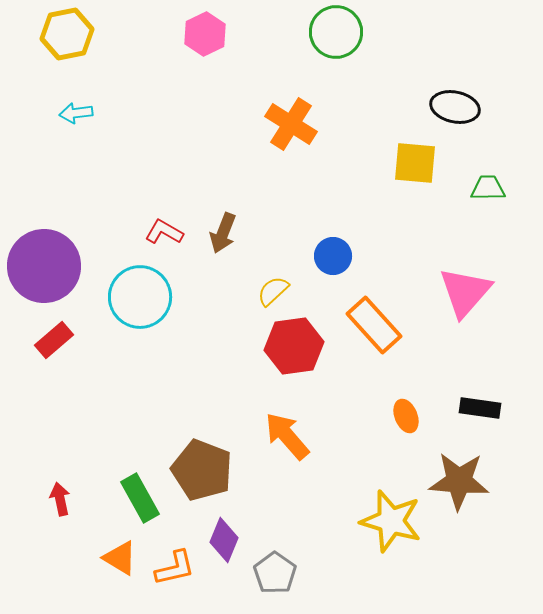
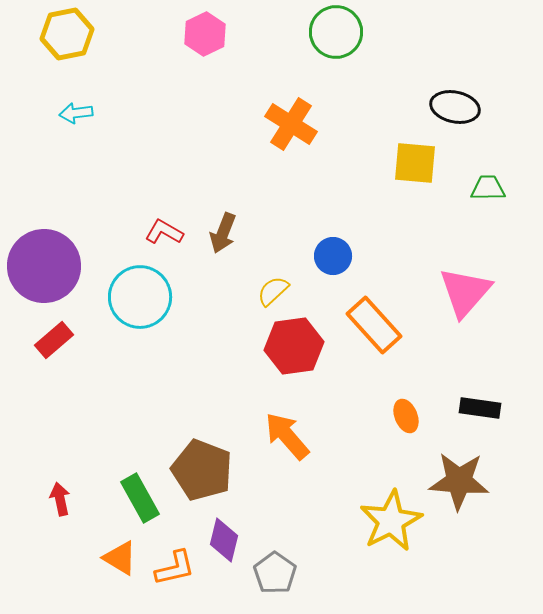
yellow star: rotated 28 degrees clockwise
purple diamond: rotated 9 degrees counterclockwise
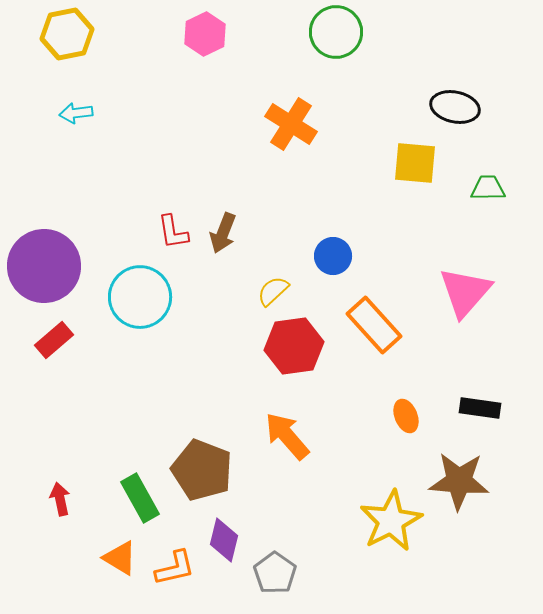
red L-shape: moved 9 px right; rotated 129 degrees counterclockwise
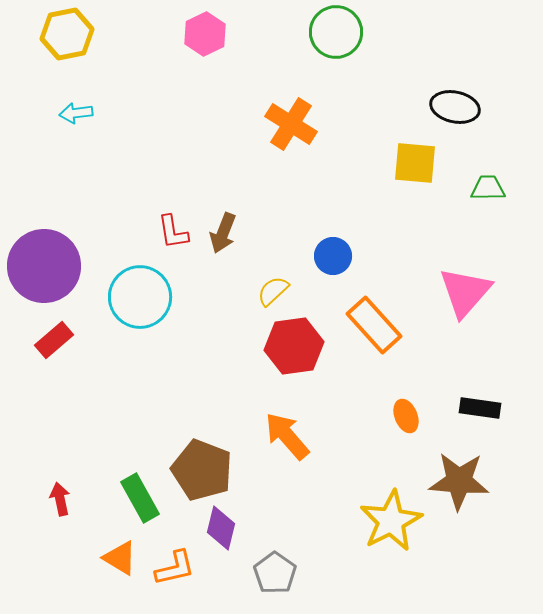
purple diamond: moved 3 px left, 12 px up
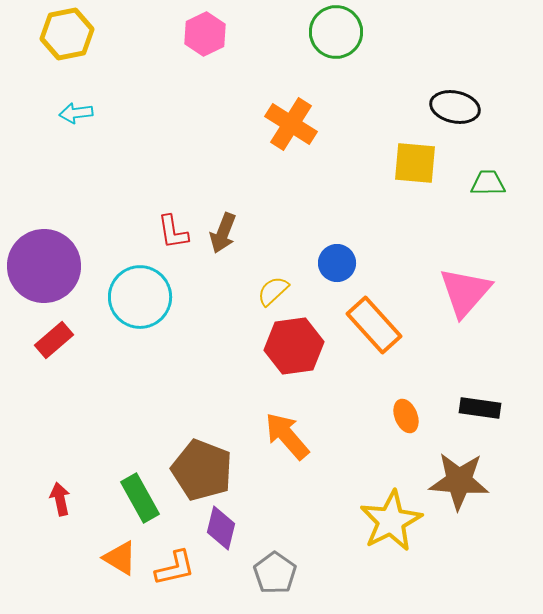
green trapezoid: moved 5 px up
blue circle: moved 4 px right, 7 px down
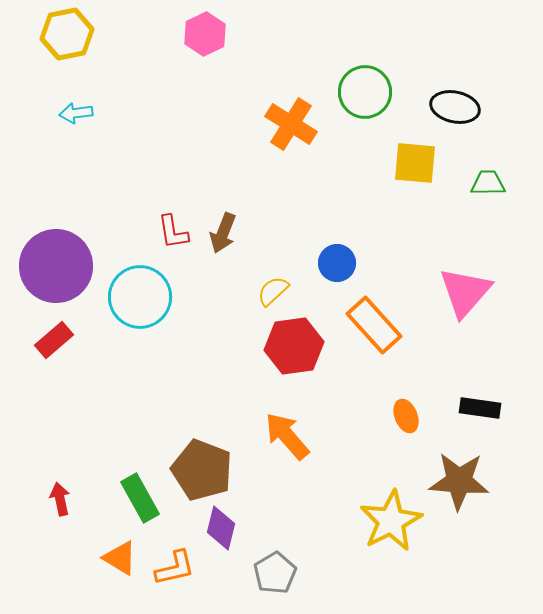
green circle: moved 29 px right, 60 px down
purple circle: moved 12 px right
gray pentagon: rotated 6 degrees clockwise
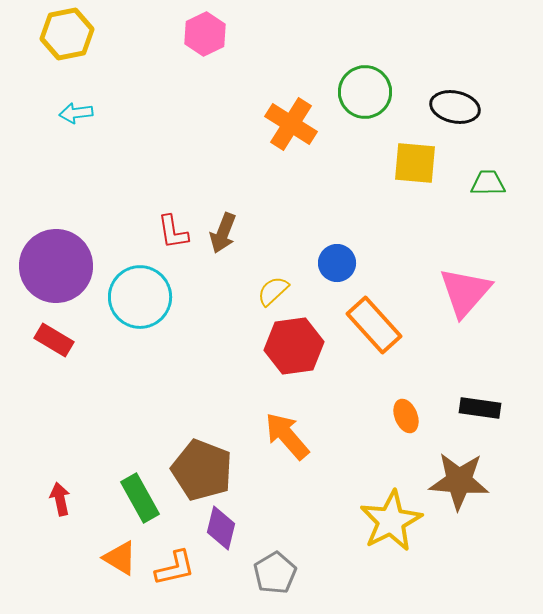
red rectangle: rotated 72 degrees clockwise
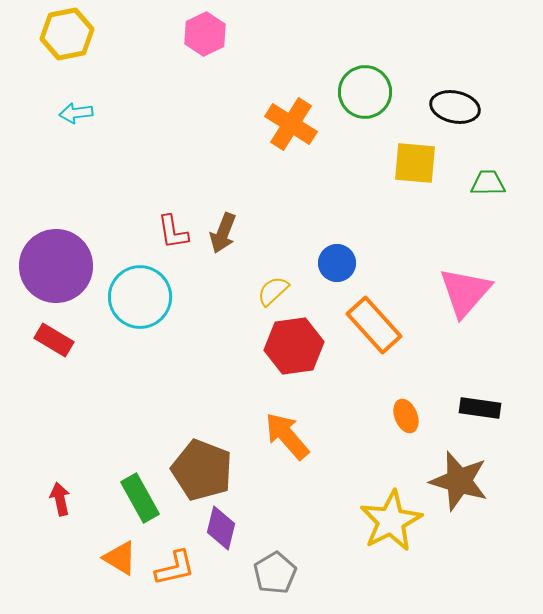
brown star: rotated 12 degrees clockwise
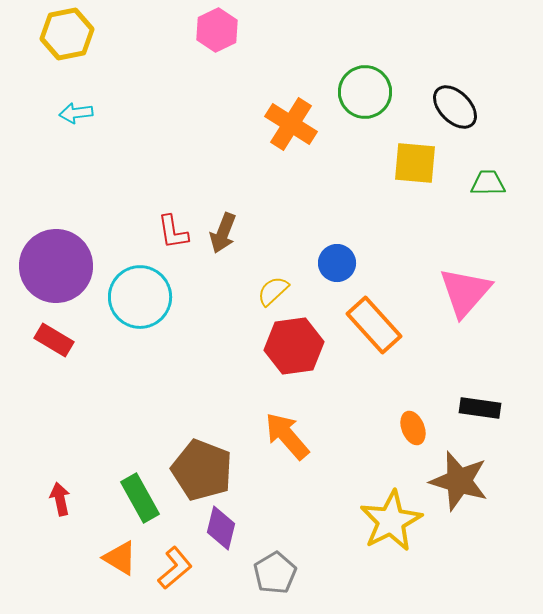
pink hexagon: moved 12 px right, 4 px up
black ellipse: rotated 33 degrees clockwise
orange ellipse: moved 7 px right, 12 px down
orange L-shape: rotated 27 degrees counterclockwise
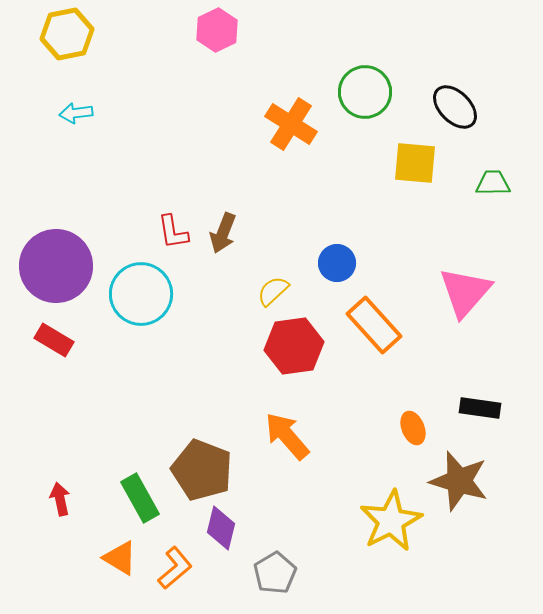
green trapezoid: moved 5 px right
cyan circle: moved 1 px right, 3 px up
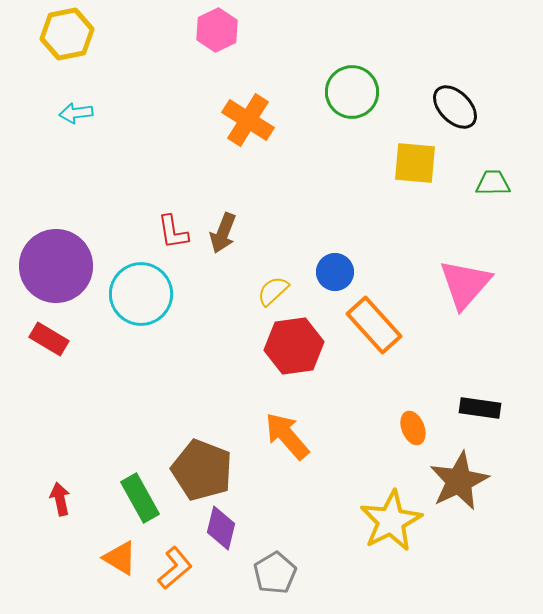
green circle: moved 13 px left
orange cross: moved 43 px left, 4 px up
blue circle: moved 2 px left, 9 px down
pink triangle: moved 8 px up
red rectangle: moved 5 px left, 1 px up
brown star: rotated 30 degrees clockwise
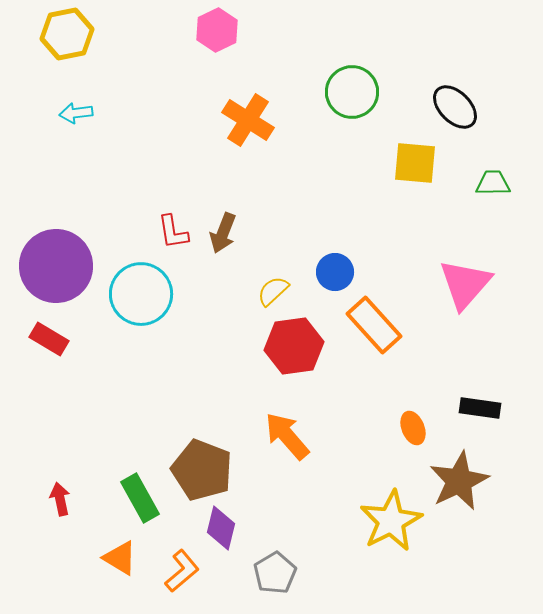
orange L-shape: moved 7 px right, 3 px down
